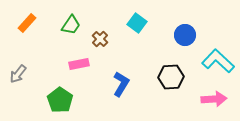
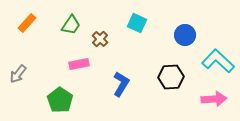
cyan square: rotated 12 degrees counterclockwise
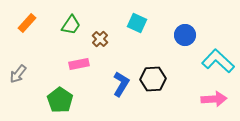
black hexagon: moved 18 px left, 2 px down
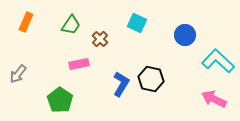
orange rectangle: moved 1 px left, 1 px up; rotated 18 degrees counterclockwise
black hexagon: moved 2 px left; rotated 15 degrees clockwise
pink arrow: rotated 150 degrees counterclockwise
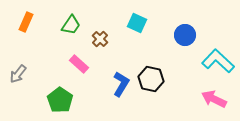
pink rectangle: rotated 54 degrees clockwise
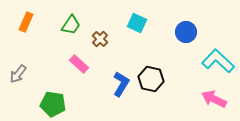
blue circle: moved 1 px right, 3 px up
green pentagon: moved 7 px left, 4 px down; rotated 25 degrees counterclockwise
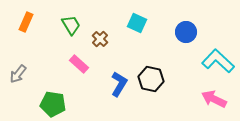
green trapezoid: rotated 65 degrees counterclockwise
blue L-shape: moved 2 px left
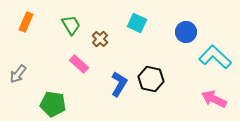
cyan L-shape: moved 3 px left, 4 px up
